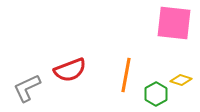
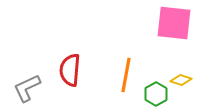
red semicircle: rotated 116 degrees clockwise
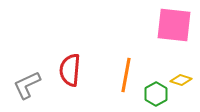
pink square: moved 2 px down
gray L-shape: moved 3 px up
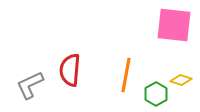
gray L-shape: moved 3 px right
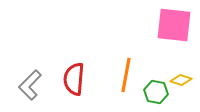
red semicircle: moved 4 px right, 9 px down
gray L-shape: rotated 20 degrees counterclockwise
green hexagon: moved 2 px up; rotated 20 degrees counterclockwise
